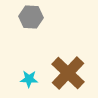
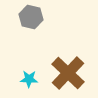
gray hexagon: rotated 10 degrees clockwise
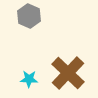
gray hexagon: moved 2 px left, 1 px up; rotated 10 degrees clockwise
